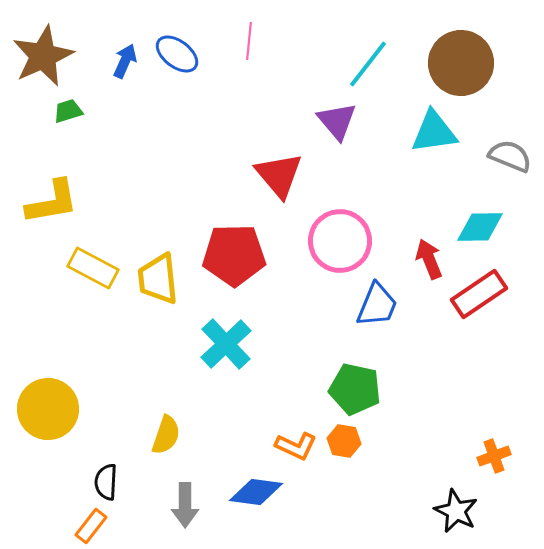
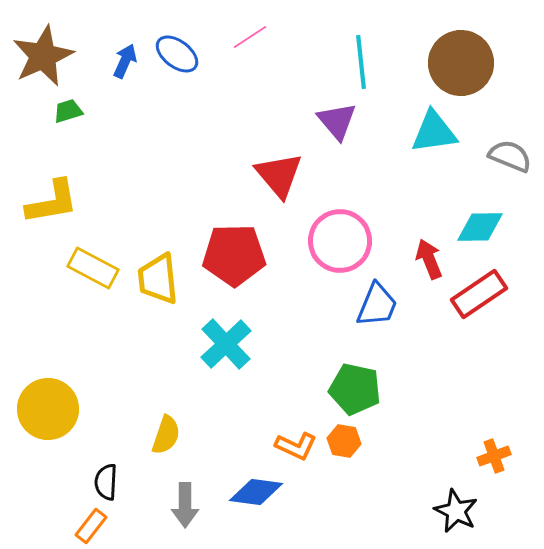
pink line: moved 1 px right, 4 px up; rotated 51 degrees clockwise
cyan line: moved 7 px left, 2 px up; rotated 44 degrees counterclockwise
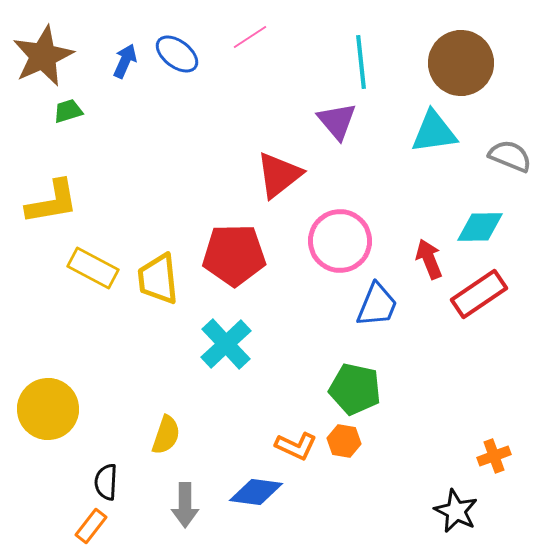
red triangle: rotated 32 degrees clockwise
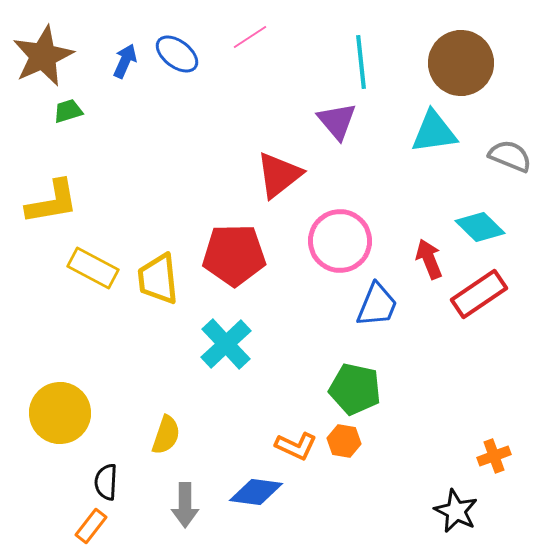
cyan diamond: rotated 45 degrees clockwise
yellow circle: moved 12 px right, 4 px down
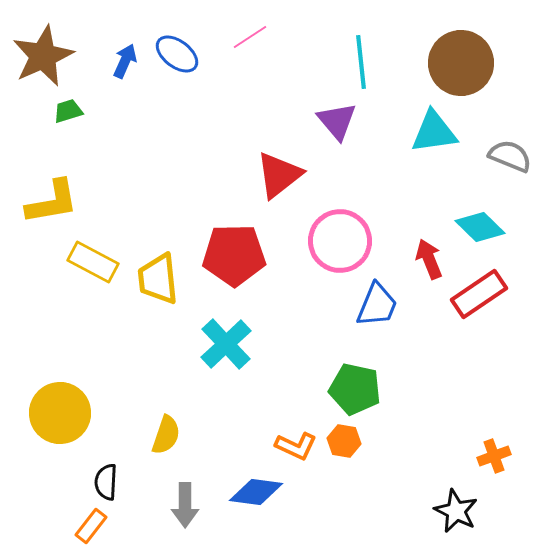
yellow rectangle: moved 6 px up
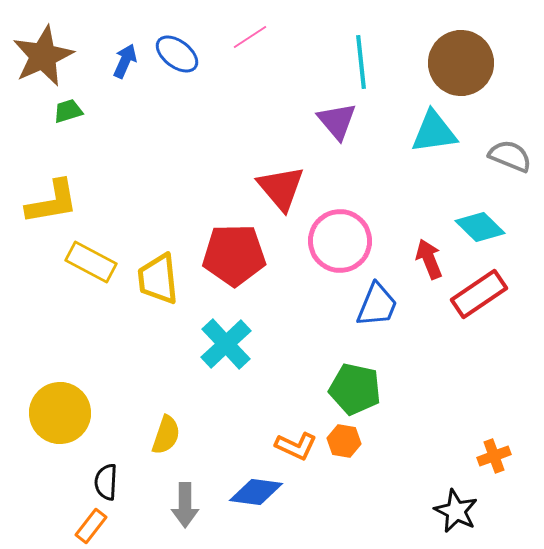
red triangle: moved 2 px right, 13 px down; rotated 32 degrees counterclockwise
yellow rectangle: moved 2 px left
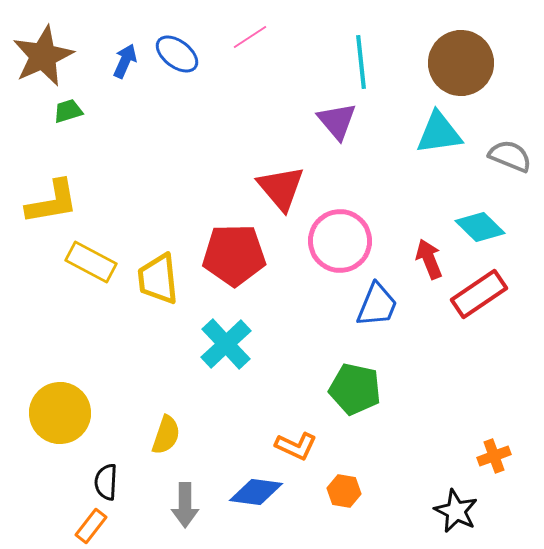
cyan triangle: moved 5 px right, 1 px down
orange hexagon: moved 50 px down
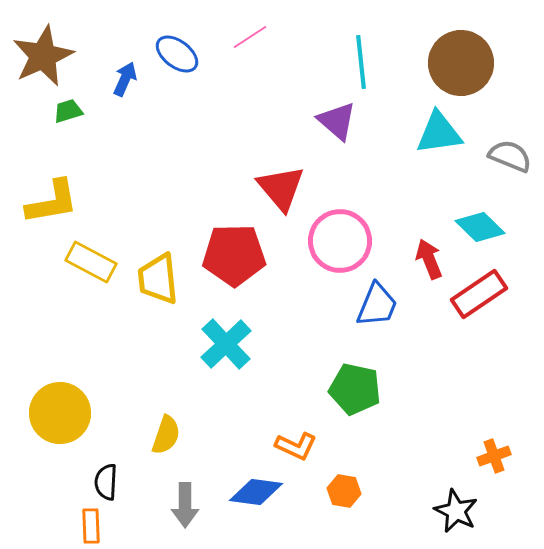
blue arrow: moved 18 px down
purple triangle: rotated 9 degrees counterclockwise
orange rectangle: rotated 40 degrees counterclockwise
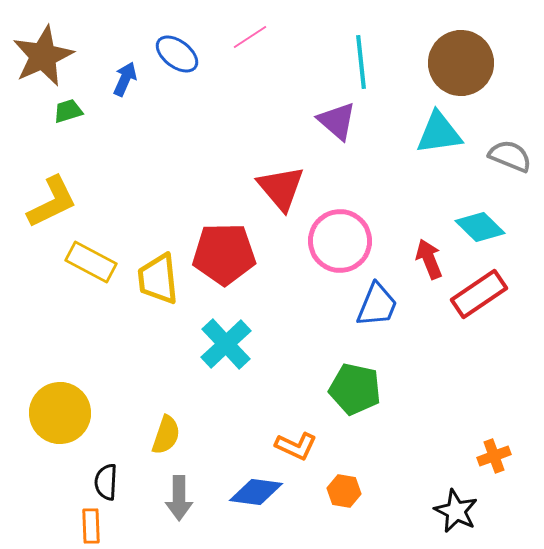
yellow L-shape: rotated 16 degrees counterclockwise
red pentagon: moved 10 px left, 1 px up
gray arrow: moved 6 px left, 7 px up
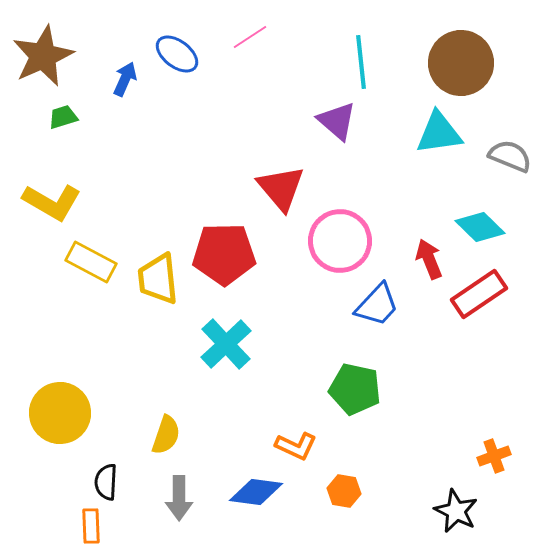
green trapezoid: moved 5 px left, 6 px down
yellow L-shape: rotated 56 degrees clockwise
blue trapezoid: rotated 21 degrees clockwise
